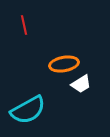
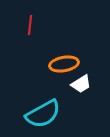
red line: moved 6 px right; rotated 18 degrees clockwise
cyan semicircle: moved 15 px right, 4 px down
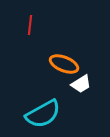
orange ellipse: rotated 32 degrees clockwise
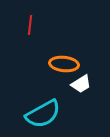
orange ellipse: rotated 16 degrees counterclockwise
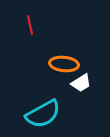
red line: rotated 18 degrees counterclockwise
white trapezoid: moved 1 px up
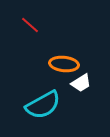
red line: rotated 36 degrees counterclockwise
cyan semicircle: moved 9 px up
